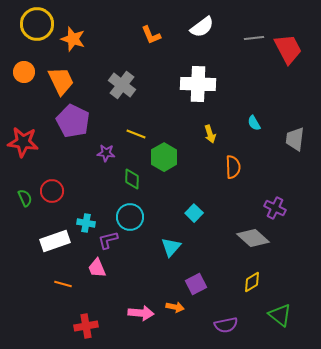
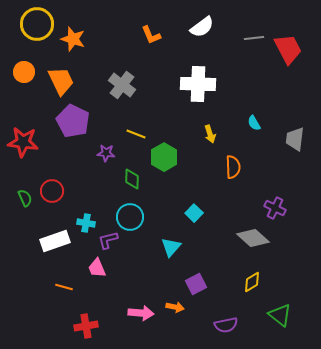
orange line: moved 1 px right, 3 px down
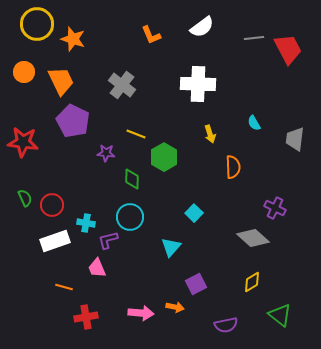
red circle: moved 14 px down
red cross: moved 9 px up
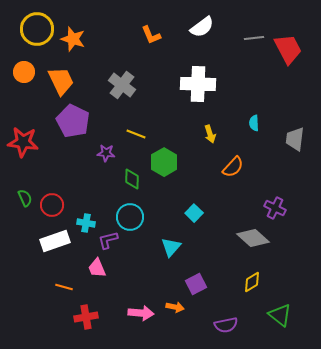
yellow circle: moved 5 px down
cyan semicircle: rotated 28 degrees clockwise
green hexagon: moved 5 px down
orange semicircle: rotated 45 degrees clockwise
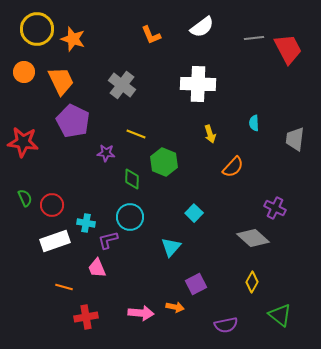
green hexagon: rotated 8 degrees counterclockwise
yellow diamond: rotated 30 degrees counterclockwise
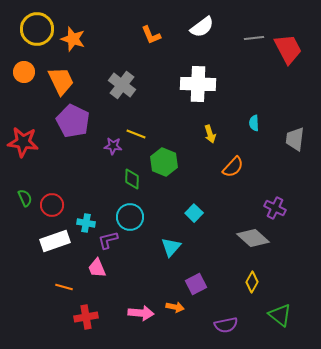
purple star: moved 7 px right, 7 px up
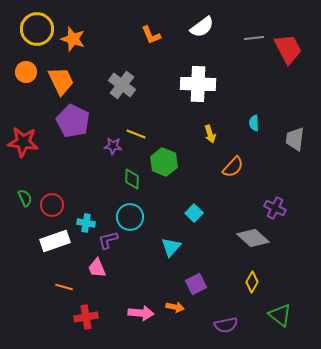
orange circle: moved 2 px right
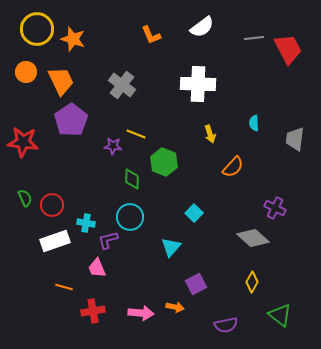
purple pentagon: moved 2 px left, 1 px up; rotated 12 degrees clockwise
red cross: moved 7 px right, 6 px up
